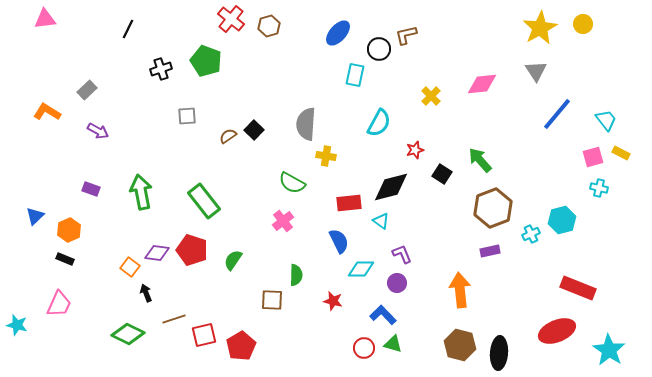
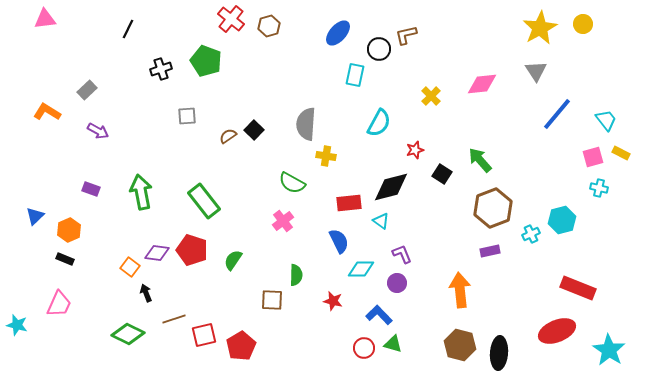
blue L-shape at (383, 315): moved 4 px left
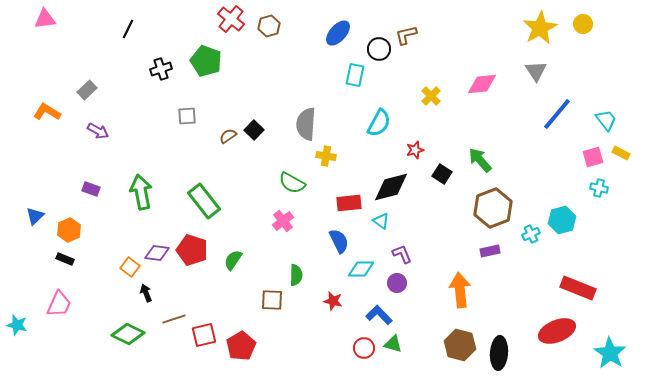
cyan star at (609, 350): moved 1 px right, 3 px down
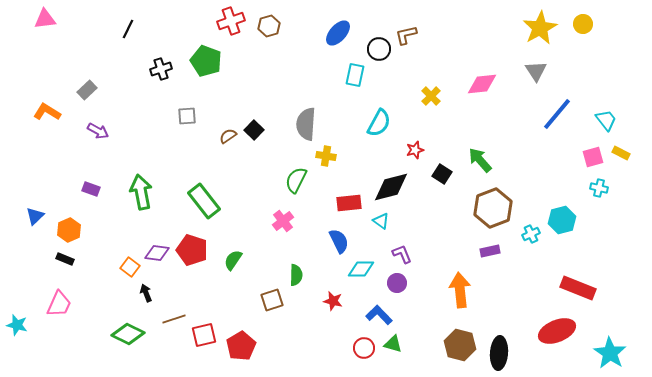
red cross at (231, 19): moved 2 px down; rotated 32 degrees clockwise
green semicircle at (292, 183): moved 4 px right, 3 px up; rotated 88 degrees clockwise
brown square at (272, 300): rotated 20 degrees counterclockwise
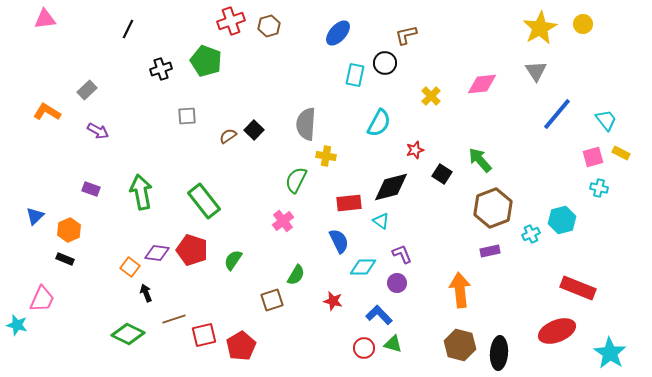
black circle at (379, 49): moved 6 px right, 14 px down
cyan diamond at (361, 269): moved 2 px right, 2 px up
green semicircle at (296, 275): rotated 30 degrees clockwise
pink trapezoid at (59, 304): moved 17 px left, 5 px up
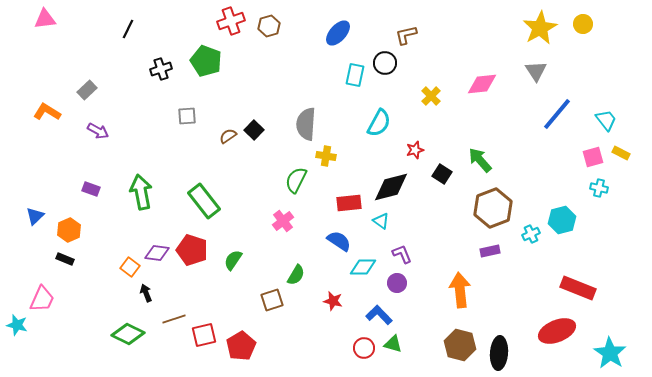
blue semicircle at (339, 241): rotated 30 degrees counterclockwise
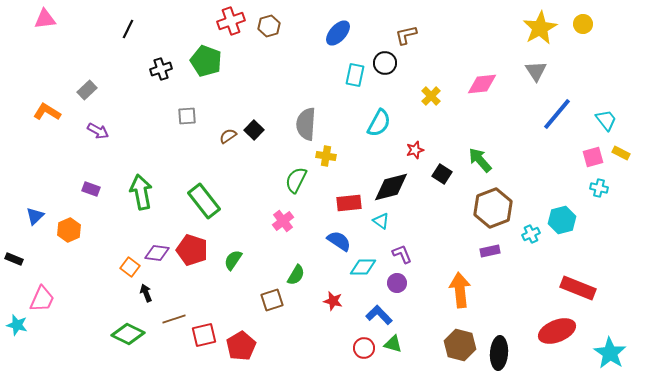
black rectangle at (65, 259): moved 51 px left
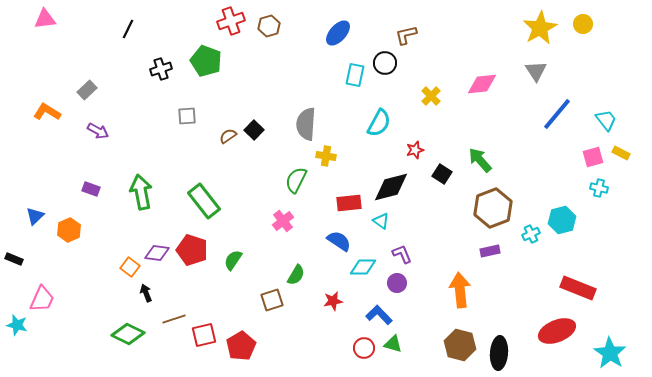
red star at (333, 301): rotated 24 degrees counterclockwise
